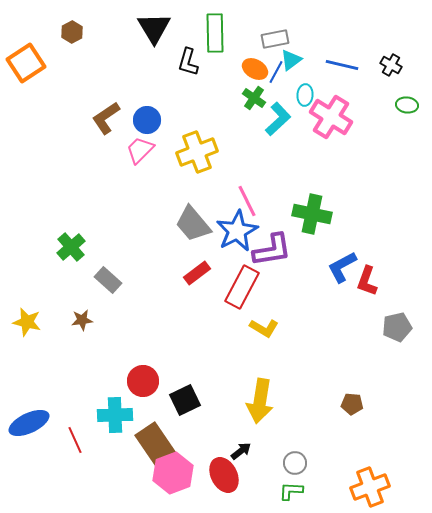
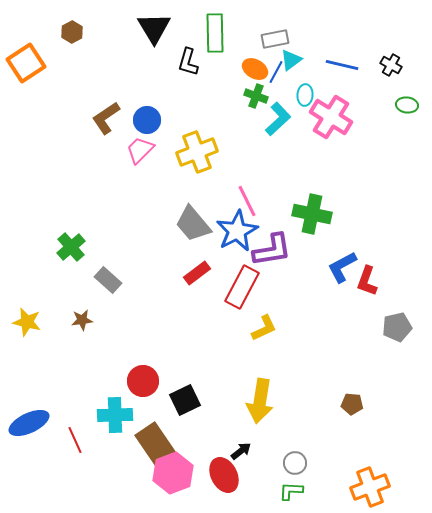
green cross at (254, 98): moved 2 px right, 2 px up; rotated 15 degrees counterclockwise
yellow L-shape at (264, 328): rotated 56 degrees counterclockwise
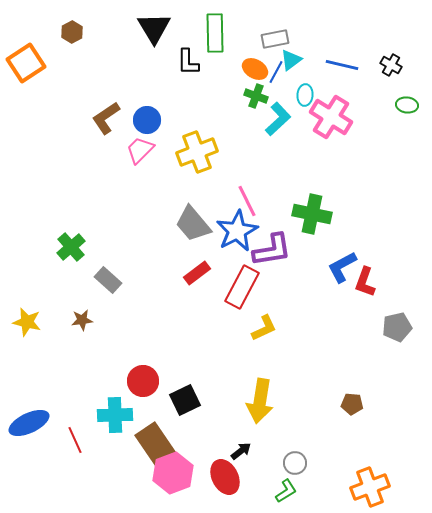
black L-shape at (188, 62): rotated 16 degrees counterclockwise
red L-shape at (367, 281): moved 2 px left, 1 px down
red ellipse at (224, 475): moved 1 px right, 2 px down
green L-shape at (291, 491): moved 5 px left; rotated 145 degrees clockwise
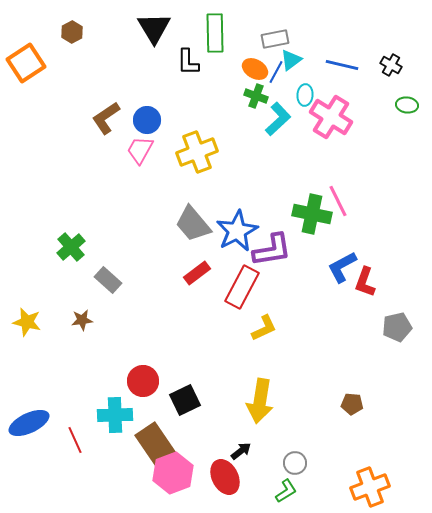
pink trapezoid at (140, 150): rotated 16 degrees counterclockwise
pink line at (247, 201): moved 91 px right
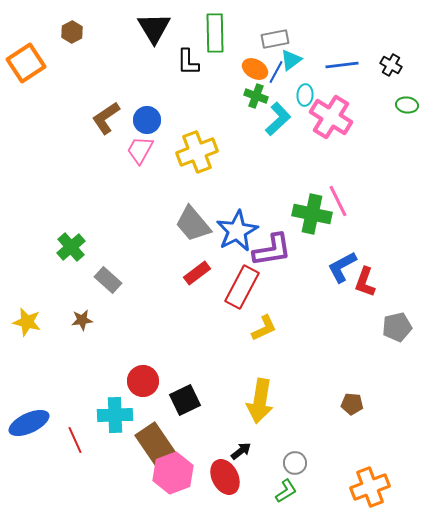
blue line at (342, 65): rotated 20 degrees counterclockwise
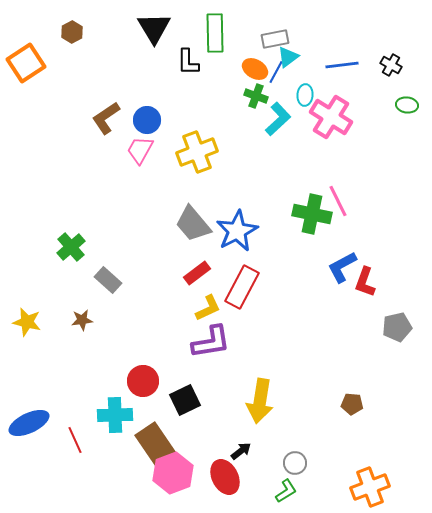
cyan triangle at (291, 60): moved 3 px left, 3 px up
purple L-shape at (272, 250): moved 61 px left, 92 px down
yellow L-shape at (264, 328): moved 56 px left, 20 px up
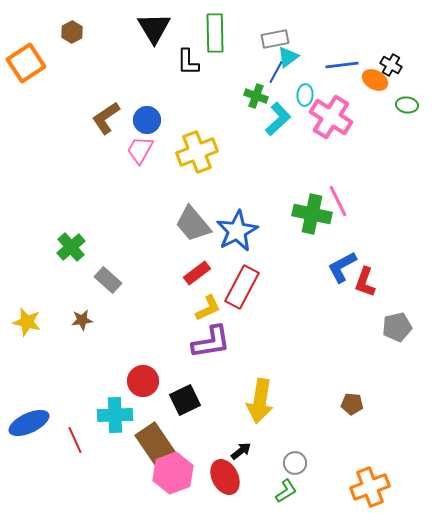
orange ellipse at (255, 69): moved 120 px right, 11 px down
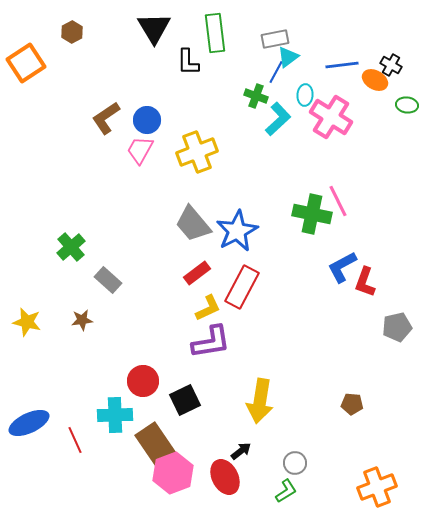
green rectangle at (215, 33): rotated 6 degrees counterclockwise
orange cross at (370, 487): moved 7 px right
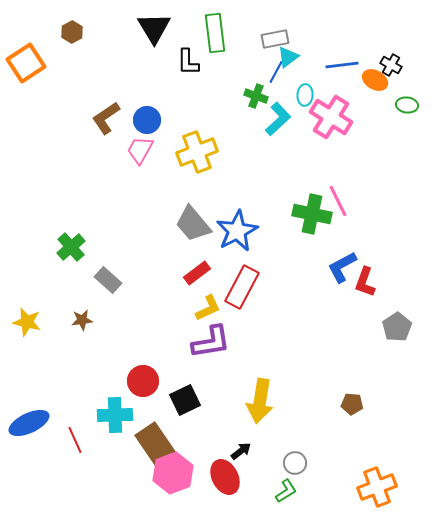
gray pentagon at (397, 327): rotated 20 degrees counterclockwise
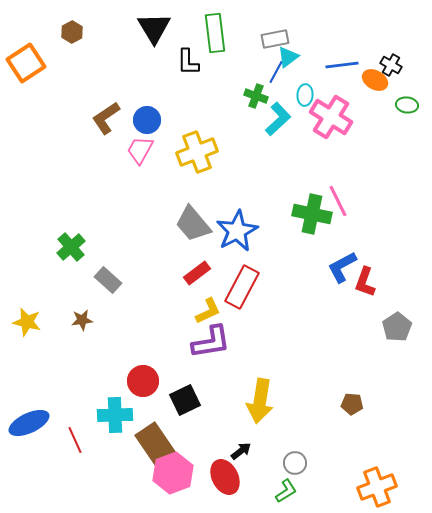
yellow L-shape at (208, 308): moved 3 px down
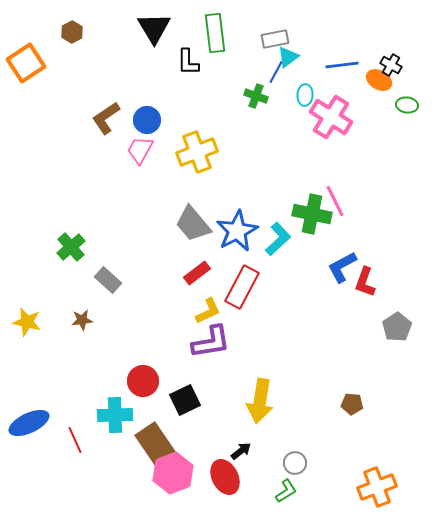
orange ellipse at (375, 80): moved 4 px right
cyan L-shape at (278, 119): moved 120 px down
pink line at (338, 201): moved 3 px left
